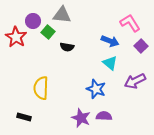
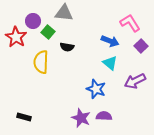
gray triangle: moved 2 px right, 2 px up
yellow semicircle: moved 26 px up
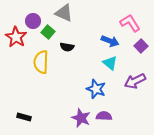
gray triangle: rotated 18 degrees clockwise
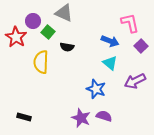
pink L-shape: rotated 20 degrees clockwise
purple semicircle: rotated 14 degrees clockwise
